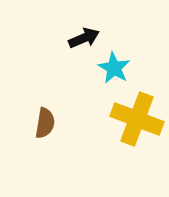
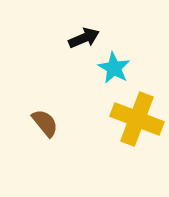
brown semicircle: rotated 48 degrees counterclockwise
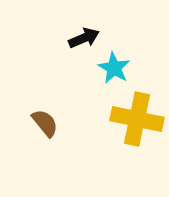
yellow cross: rotated 9 degrees counterclockwise
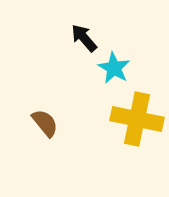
black arrow: rotated 108 degrees counterclockwise
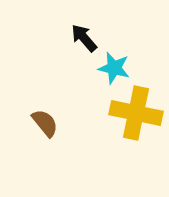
cyan star: rotated 16 degrees counterclockwise
yellow cross: moved 1 px left, 6 px up
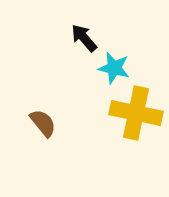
brown semicircle: moved 2 px left
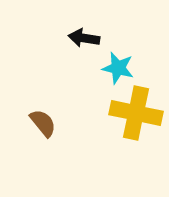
black arrow: rotated 40 degrees counterclockwise
cyan star: moved 4 px right
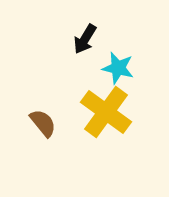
black arrow: moved 1 px right, 1 px down; rotated 68 degrees counterclockwise
yellow cross: moved 30 px left, 1 px up; rotated 24 degrees clockwise
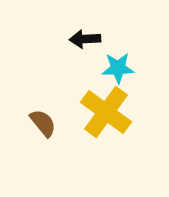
black arrow: rotated 56 degrees clockwise
cyan star: rotated 16 degrees counterclockwise
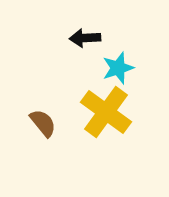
black arrow: moved 1 px up
cyan star: rotated 16 degrees counterclockwise
